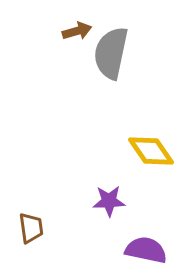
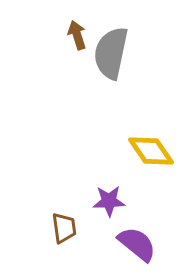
brown arrow: moved 4 px down; rotated 92 degrees counterclockwise
brown trapezoid: moved 33 px right
purple semicircle: moved 9 px left, 6 px up; rotated 27 degrees clockwise
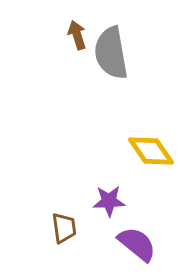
gray semicircle: rotated 22 degrees counterclockwise
